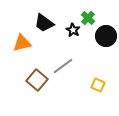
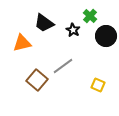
green cross: moved 2 px right, 2 px up
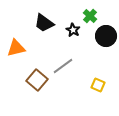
orange triangle: moved 6 px left, 5 px down
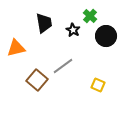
black trapezoid: rotated 135 degrees counterclockwise
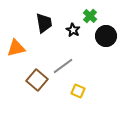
yellow square: moved 20 px left, 6 px down
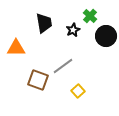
black star: rotated 16 degrees clockwise
orange triangle: rotated 12 degrees clockwise
brown square: moved 1 px right; rotated 20 degrees counterclockwise
yellow square: rotated 24 degrees clockwise
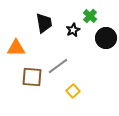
black circle: moved 2 px down
gray line: moved 5 px left
brown square: moved 6 px left, 3 px up; rotated 15 degrees counterclockwise
yellow square: moved 5 px left
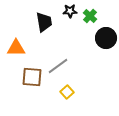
black trapezoid: moved 1 px up
black star: moved 3 px left, 19 px up; rotated 24 degrees clockwise
yellow square: moved 6 px left, 1 px down
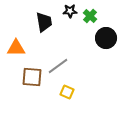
yellow square: rotated 24 degrees counterclockwise
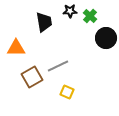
gray line: rotated 10 degrees clockwise
brown square: rotated 35 degrees counterclockwise
